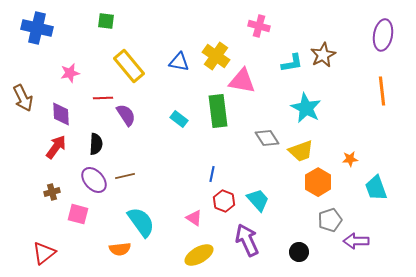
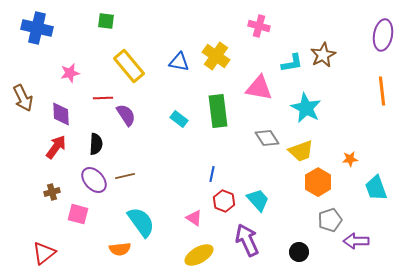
pink triangle at (242, 81): moved 17 px right, 7 px down
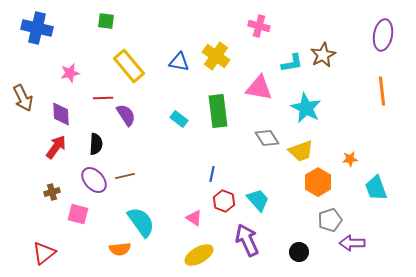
purple arrow at (356, 241): moved 4 px left, 2 px down
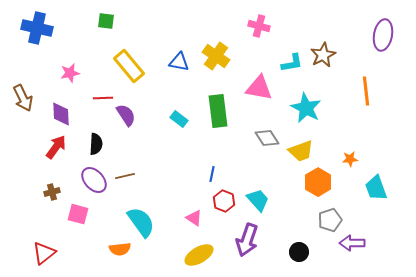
orange line at (382, 91): moved 16 px left
purple arrow at (247, 240): rotated 136 degrees counterclockwise
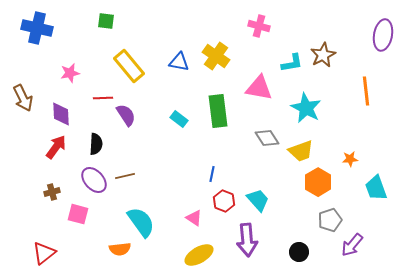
purple arrow at (247, 240): rotated 24 degrees counterclockwise
purple arrow at (352, 243): moved 2 px down; rotated 50 degrees counterclockwise
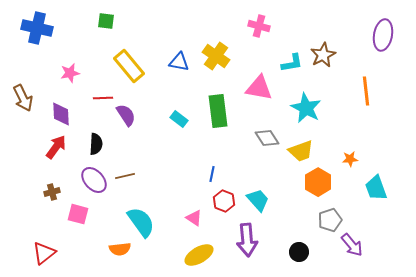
purple arrow at (352, 245): rotated 80 degrees counterclockwise
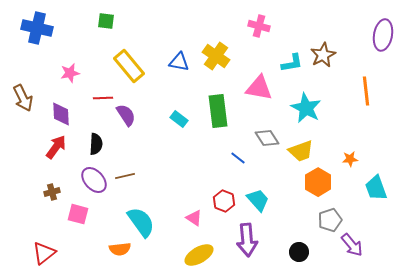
blue line at (212, 174): moved 26 px right, 16 px up; rotated 63 degrees counterclockwise
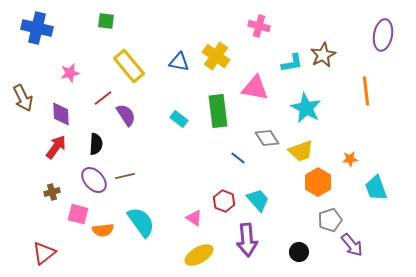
pink triangle at (259, 88): moved 4 px left
red line at (103, 98): rotated 36 degrees counterclockwise
orange semicircle at (120, 249): moved 17 px left, 19 px up
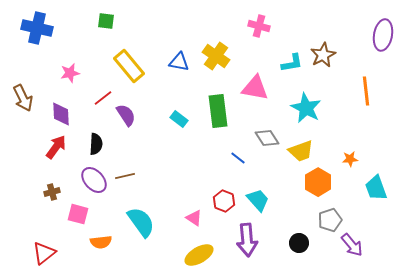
orange semicircle at (103, 230): moved 2 px left, 12 px down
black circle at (299, 252): moved 9 px up
